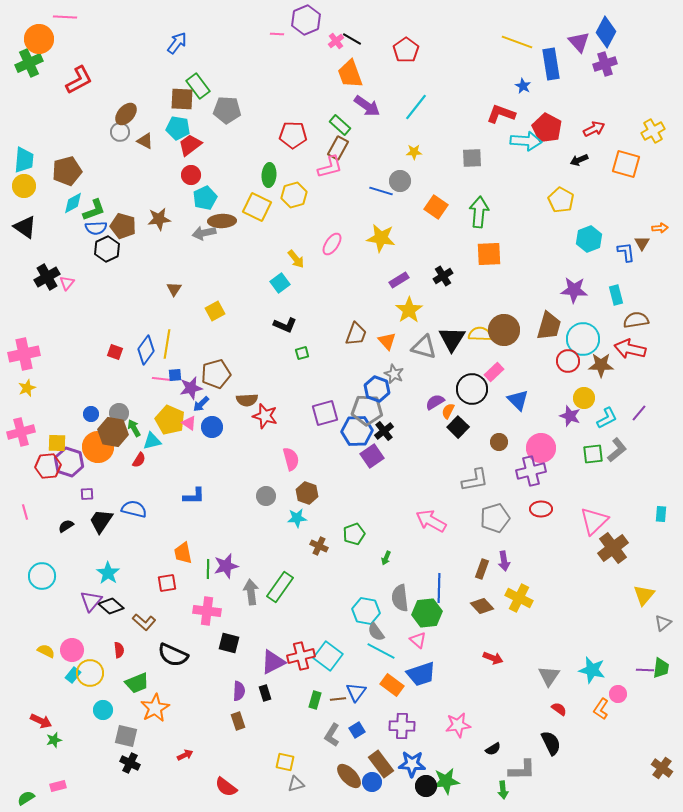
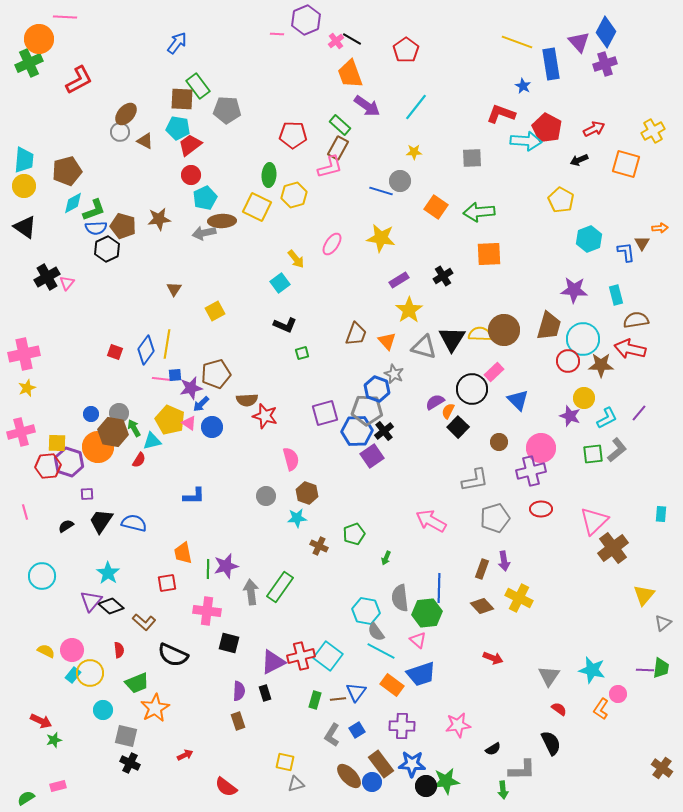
green arrow at (479, 212): rotated 100 degrees counterclockwise
blue semicircle at (134, 509): moved 14 px down
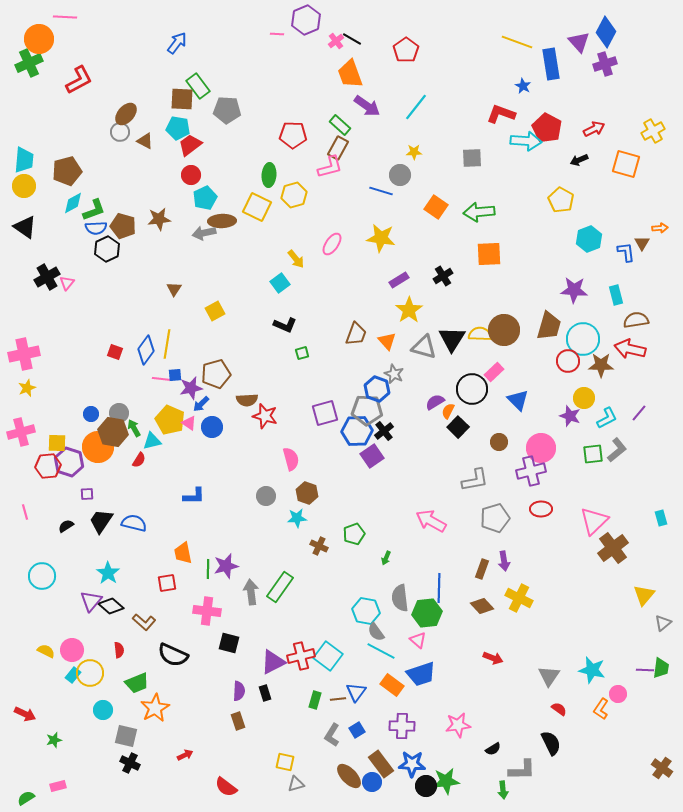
gray circle at (400, 181): moved 6 px up
cyan rectangle at (661, 514): moved 4 px down; rotated 21 degrees counterclockwise
red arrow at (41, 721): moved 16 px left, 7 px up
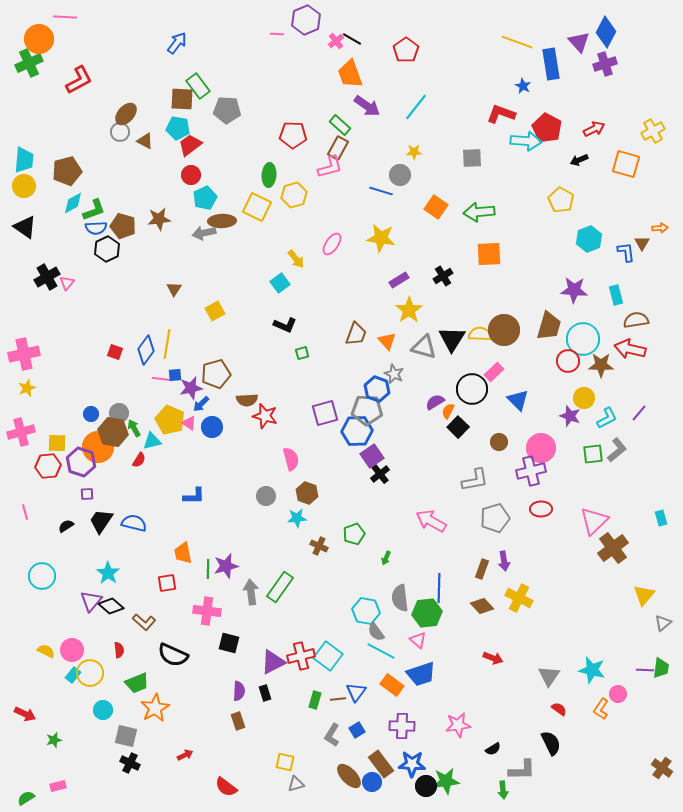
black cross at (384, 431): moved 4 px left, 43 px down
purple hexagon at (69, 462): moved 12 px right
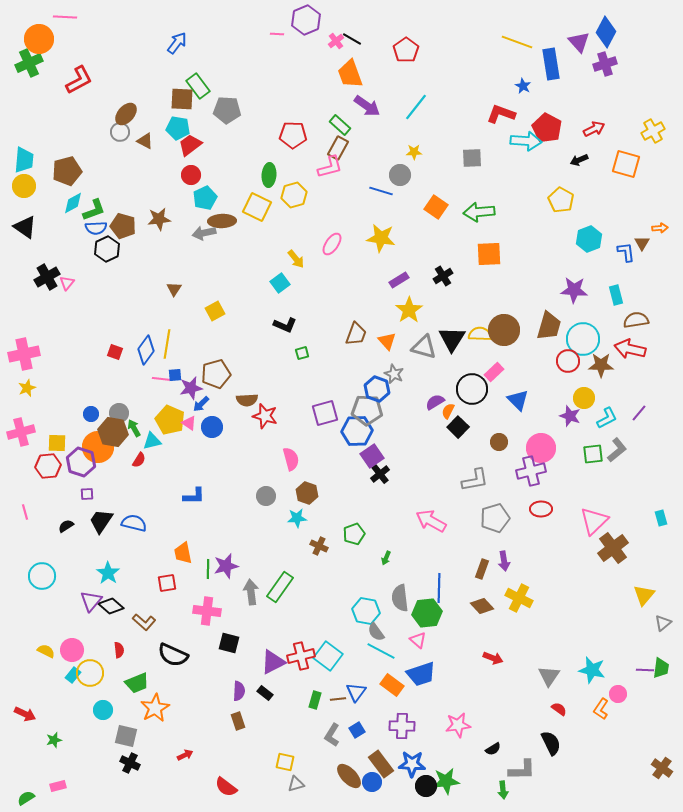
black rectangle at (265, 693): rotated 35 degrees counterclockwise
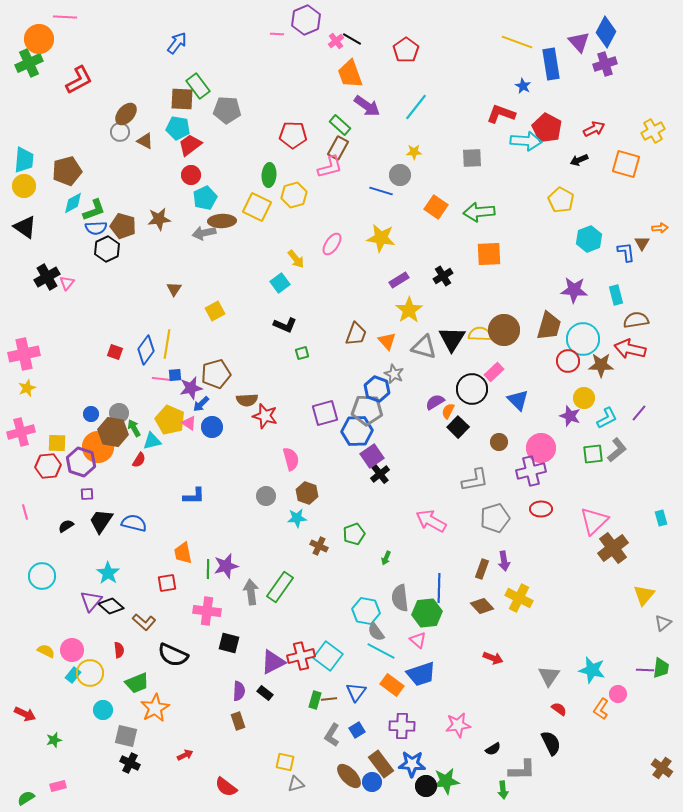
brown line at (338, 699): moved 9 px left
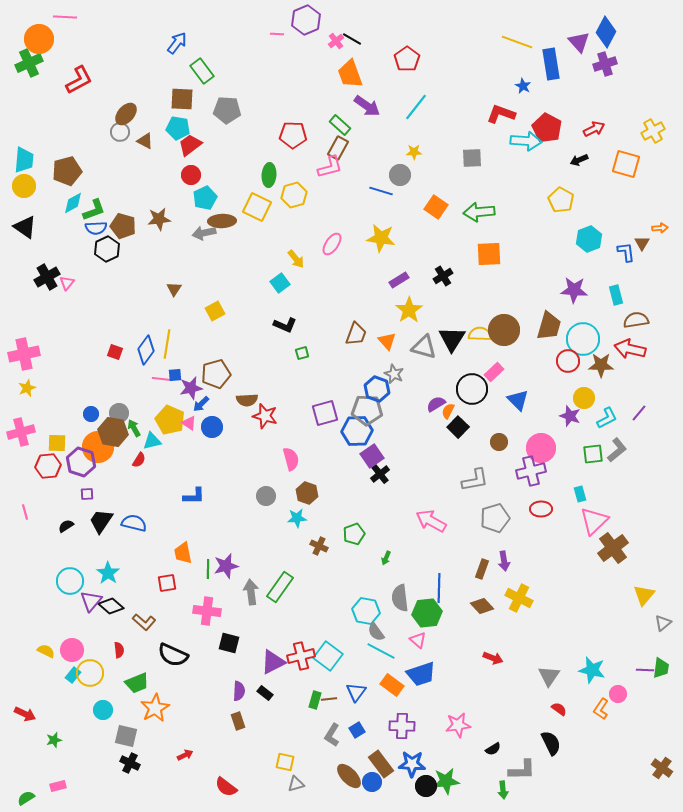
red pentagon at (406, 50): moved 1 px right, 9 px down
green rectangle at (198, 86): moved 4 px right, 15 px up
purple semicircle at (435, 402): moved 1 px right, 2 px down
cyan rectangle at (661, 518): moved 81 px left, 24 px up
cyan circle at (42, 576): moved 28 px right, 5 px down
